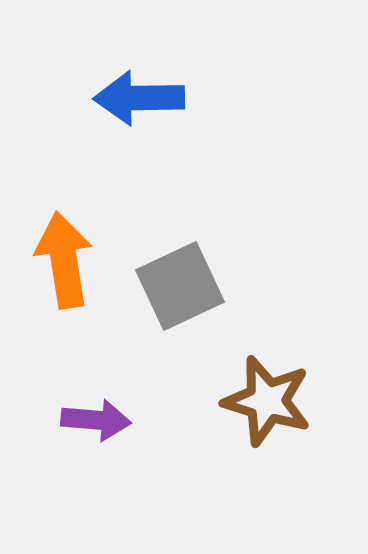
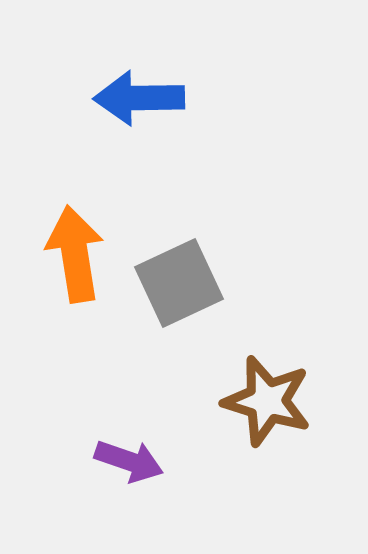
orange arrow: moved 11 px right, 6 px up
gray square: moved 1 px left, 3 px up
purple arrow: moved 33 px right, 41 px down; rotated 14 degrees clockwise
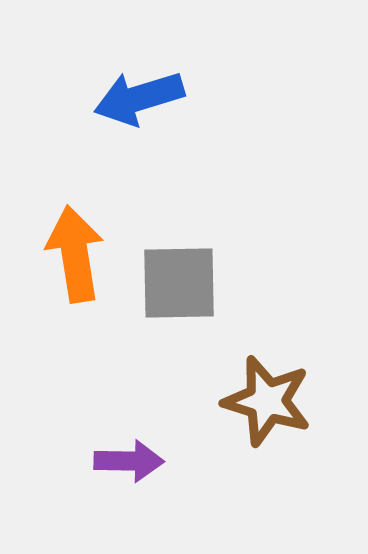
blue arrow: rotated 16 degrees counterclockwise
gray square: rotated 24 degrees clockwise
purple arrow: rotated 18 degrees counterclockwise
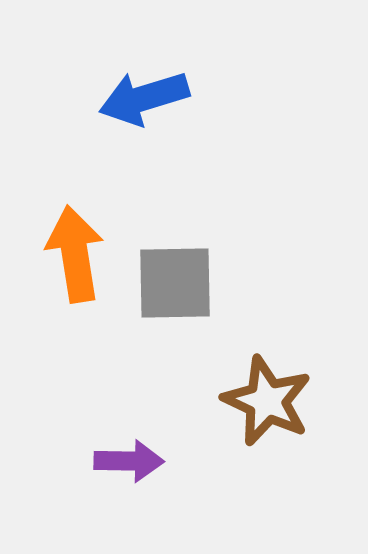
blue arrow: moved 5 px right
gray square: moved 4 px left
brown star: rotated 8 degrees clockwise
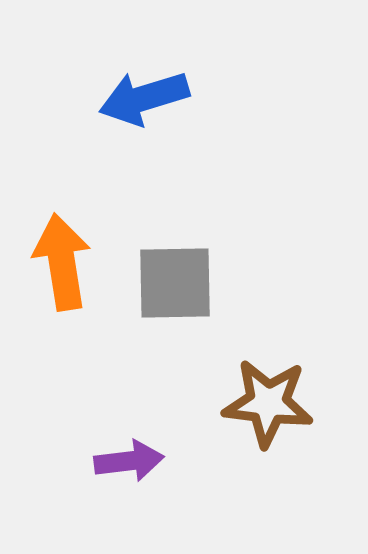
orange arrow: moved 13 px left, 8 px down
brown star: moved 1 px right, 2 px down; rotated 18 degrees counterclockwise
purple arrow: rotated 8 degrees counterclockwise
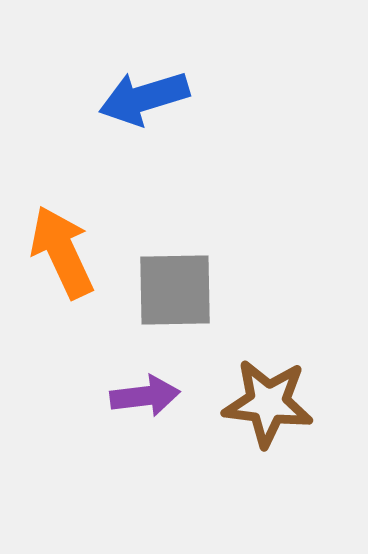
orange arrow: moved 10 px up; rotated 16 degrees counterclockwise
gray square: moved 7 px down
purple arrow: moved 16 px right, 65 px up
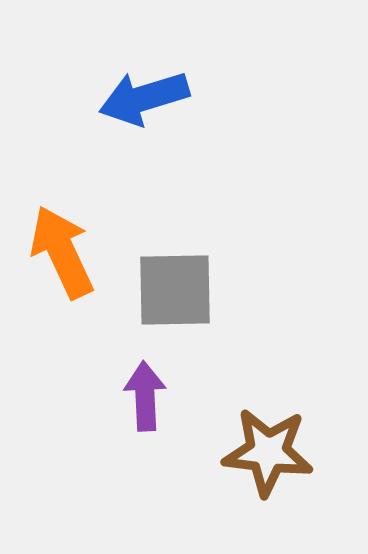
purple arrow: rotated 86 degrees counterclockwise
brown star: moved 49 px down
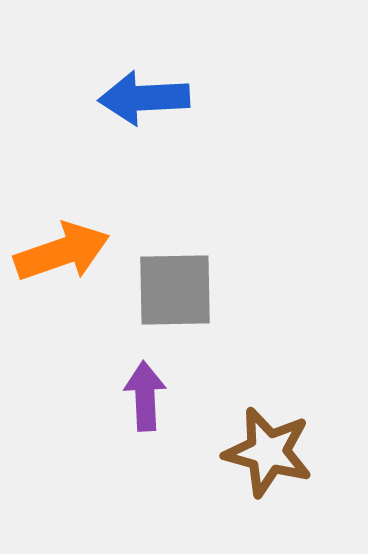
blue arrow: rotated 14 degrees clockwise
orange arrow: rotated 96 degrees clockwise
brown star: rotated 8 degrees clockwise
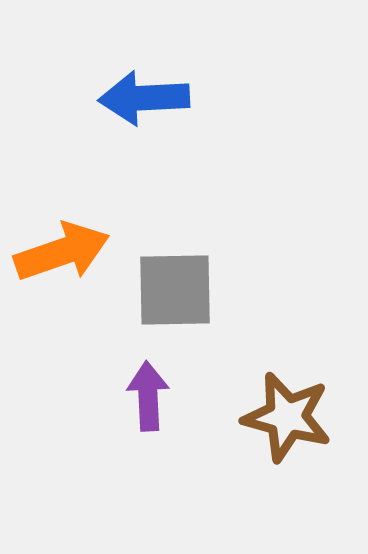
purple arrow: moved 3 px right
brown star: moved 19 px right, 35 px up
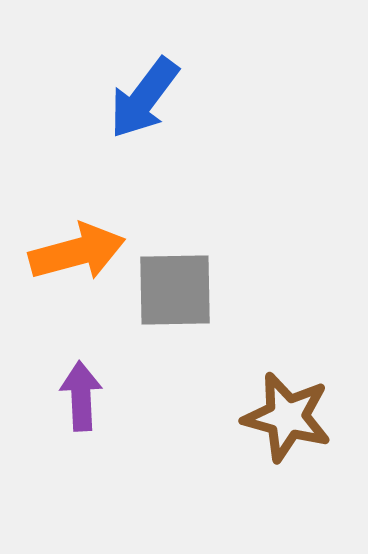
blue arrow: rotated 50 degrees counterclockwise
orange arrow: moved 15 px right; rotated 4 degrees clockwise
purple arrow: moved 67 px left
